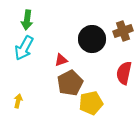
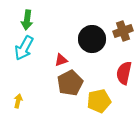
yellow pentagon: moved 8 px right, 2 px up
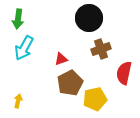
green arrow: moved 9 px left, 1 px up
brown cross: moved 22 px left, 18 px down
black circle: moved 3 px left, 21 px up
red triangle: moved 1 px up
yellow pentagon: moved 4 px left, 2 px up
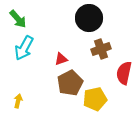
green arrow: rotated 48 degrees counterclockwise
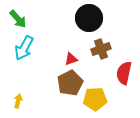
red triangle: moved 10 px right
yellow pentagon: rotated 10 degrees clockwise
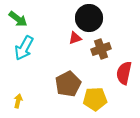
green arrow: rotated 12 degrees counterclockwise
red triangle: moved 4 px right, 21 px up
brown pentagon: moved 2 px left, 1 px down
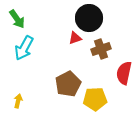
green arrow: moved 1 px left; rotated 18 degrees clockwise
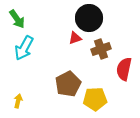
red semicircle: moved 4 px up
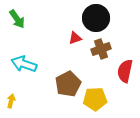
black circle: moved 7 px right
cyan arrow: moved 16 px down; rotated 80 degrees clockwise
red semicircle: moved 1 px right, 2 px down
yellow arrow: moved 7 px left
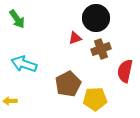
yellow arrow: moved 1 px left; rotated 104 degrees counterclockwise
